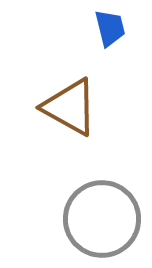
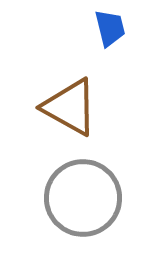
gray circle: moved 19 px left, 21 px up
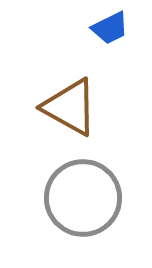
blue trapezoid: rotated 78 degrees clockwise
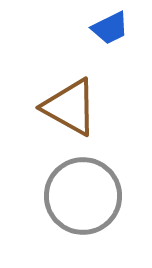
gray circle: moved 2 px up
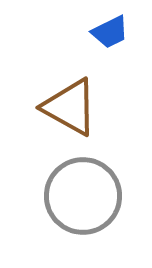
blue trapezoid: moved 4 px down
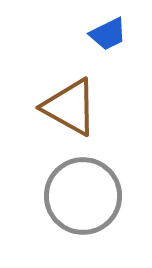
blue trapezoid: moved 2 px left, 2 px down
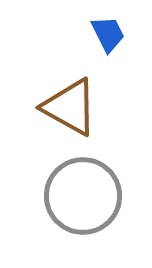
blue trapezoid: rotated 90 degrees counterclockwise
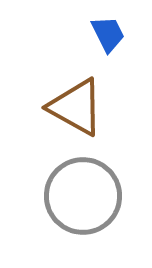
brown triangle: moved 6 px right
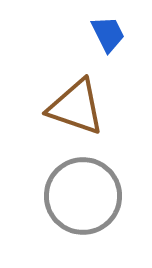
brown triangle: rotated 10 degrees counterclockwise
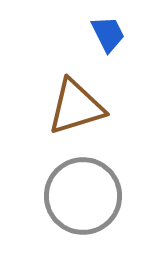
brown triangle: rotated 36 degrees counterclockwise
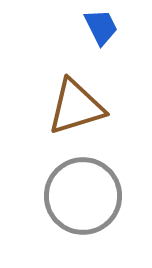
blue trapezoid: moved 7 px left, 7 px up
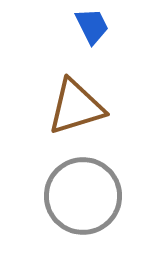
blue trapezoid: moved 9 px left, 1 px up
